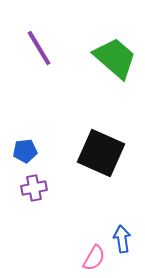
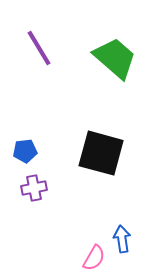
black square: rotated 9 degrees counterclockwise
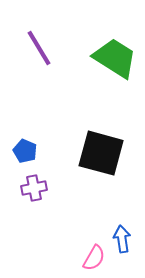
green trapezoid: rotated 9 degrees counterclockwise
blue pentagon: rotated 30 degrees clockwise
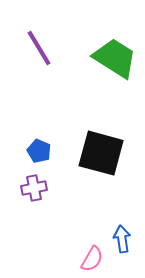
blue pentagon: moved 14 px right
pink semicircle: moved 2 px left, 1 px down
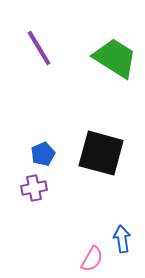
blue pentagon: moved 4 px right, 3 px down; rotated 25 degrees clockwise
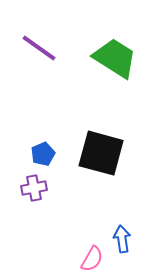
purple line: rotated 24 degrees counterclockwise
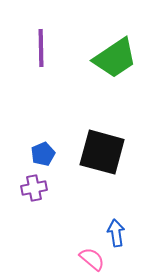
purple line: moved 2 px right; rotated 54 degrees clockwise
green trapezoid: rotated 114 degrees clockwise
black square: moved 1 px right, 1 px up
blue arrow: moved 6 px left, 6 px up
pink semicircle: rotated 80 degrees counterclockwise
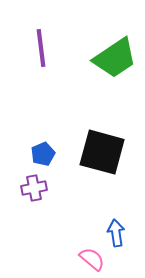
purple line: rotated 6 degrees counterclockwise
